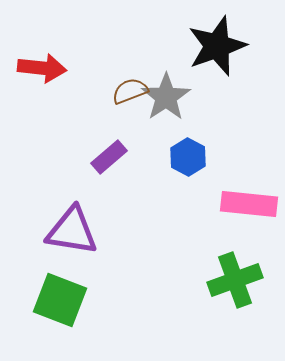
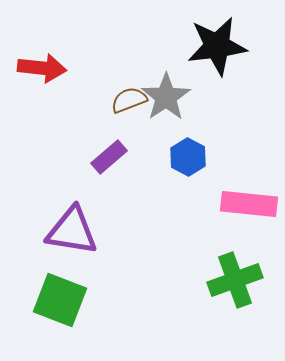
black star: rotated 12 degrees clockwise
brown semicircle: moved 1 px left, 9 px down
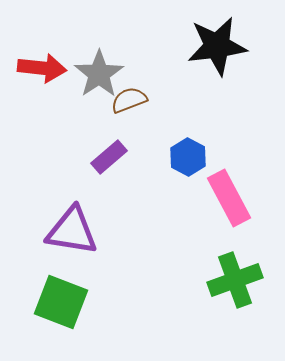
gray star: moved 67 px left, 23 px up
pink rectangle: moved 20 px left, 6 px up; rotated 56 degrees clockwise
green square: moved 1 px right, 2 px down
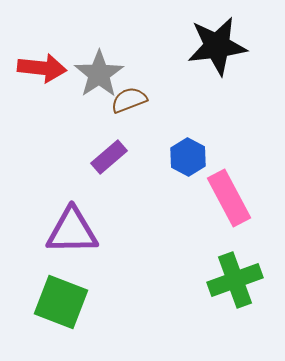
purple triangle: rotated 10 degrees counterclockwise
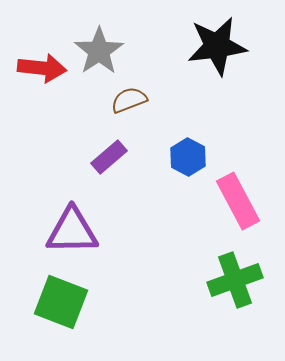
gray star: moved 23 px up
pink rectangle: moved 9 px right, 3 px down
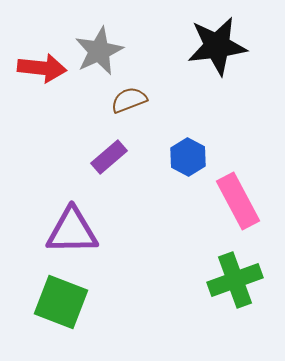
gray star: rotated 9 degrees clockwise
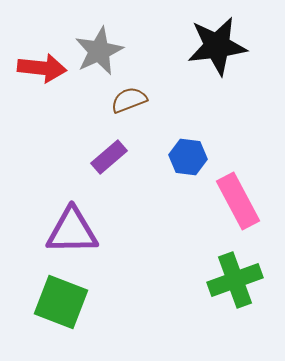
blue hexagon: rotated 21 degrees counterclockwise
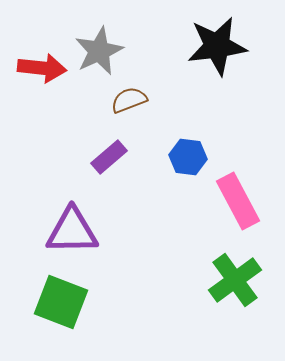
green cross: rotated 16 degrees counterclockwise
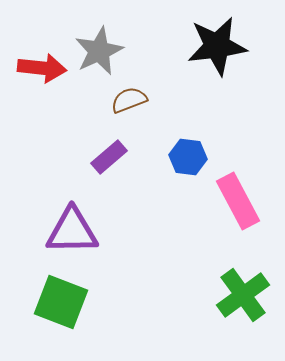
green cross: moved 8 px right, 15 px down
